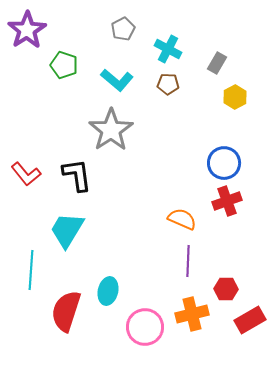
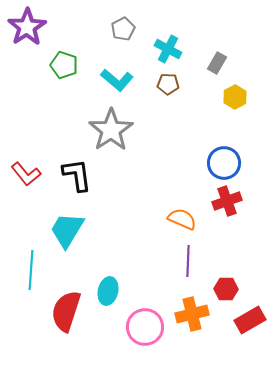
purple star: moved 3 px up
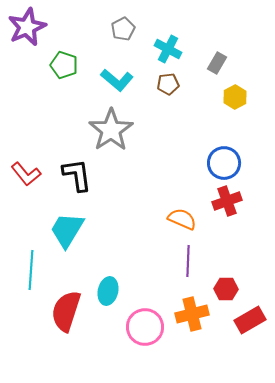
purple star: rotated 9 degrees clockwise
brown pentagon: rotated 10 degrees counterclockwise
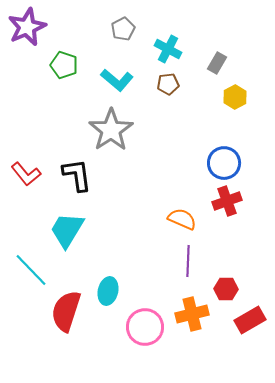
cyan line: rotated 48 degrees counterclockwise
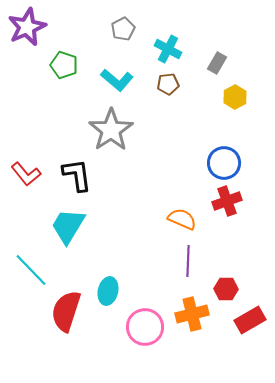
cyan trapezoid: moved 1 px right, 4 px up
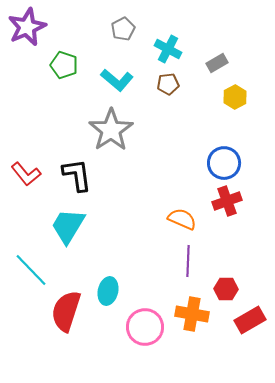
gray rectangle: rotated 30 degrees clockwise
orange cross: rotated 24 degrees clockwise
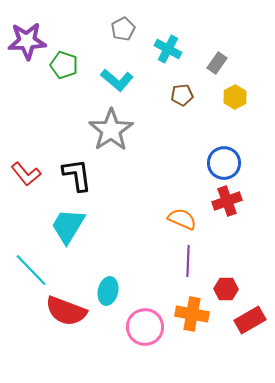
purple star: moved 14 px down; rotated 21 degrees clockwise
gray rectangle: rotated 25 degrees counterclockwise
brown pentagon: moved 14 px right, 11 px down
red semicircle: rotated 87 degrees counterclockwise
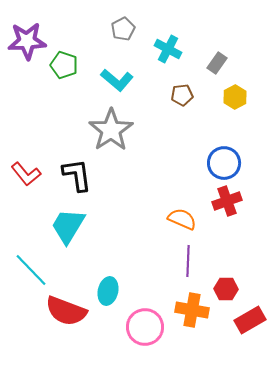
orange cross: moved 4 px up
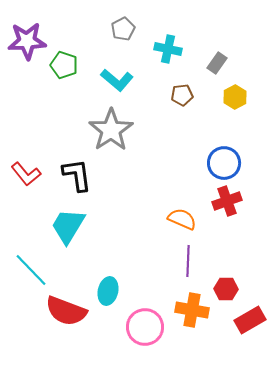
cyan cross: rotated 16 degrees counterclockwise
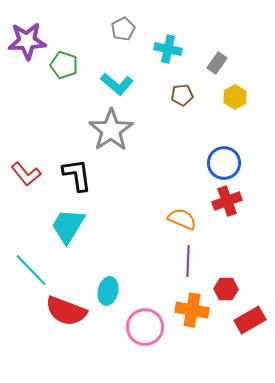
cyan L-shape: moved 4 px down
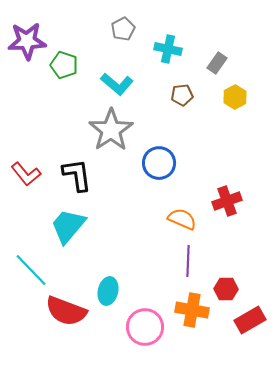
blue circle: moved 65 px left
cyan trapezoid: rotated 9 degrees clockwise
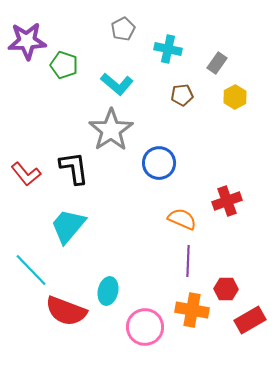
black L-shape: moved 3 px left, 7 px up
